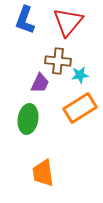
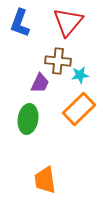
blue L-shape: moved 5 px left, 3 px down
orange rectangle: moved 1 px left, 1 px down; rotated 12 degrees counterclockwise
orange trapezoid: moved 2 px right, 7 px down
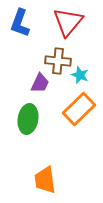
cyan star: rotated 30 degrees clockwise
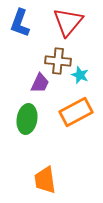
orange rectangle: moved 3 px left, 3 px down; rotated 16 degrees clockwise
green ellipse: moved 1 px left
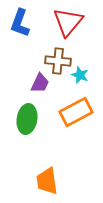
orange trapezoid: moved 2 px right, 1 px down
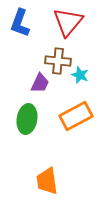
orange rectangle: moved 4 px down
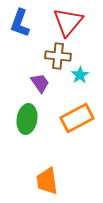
brown cross: moved 5 px up
cyan star: rotated 18 degrees clockwise
purple trapezoid: rotated 60 degrees counterclockwise
orange rectangle: moved 1 px right, 2 px down
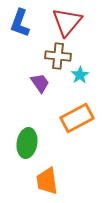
red triangle: moved 1 px left
green ellipse: moved 24 px down
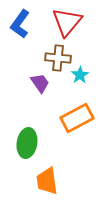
blue L-shape: moved 1 px down; rotated 16 degrees clockwise
brown cross: moved 2 px down
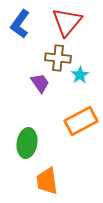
orange rectangle: moved 4 px right, 3 px down
